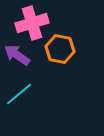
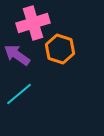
pink cross: moved 1 px right
orange hexagon: rotated 8 degrees clockwise
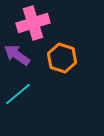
orange hexagon: moved 2 px right, 9 px down
cyan line: moved 1 px left
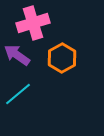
orange hexagon: rotated 12 degrees clockwise
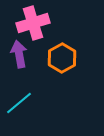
purple arrow: moved 2 px right, 1 px up; rotated 44 degrees clockwise
cyan line: moved 1 px right, 9 px down
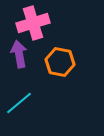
orange hexagon: moved 2 px left, 4 px down; rotated 20 degrees counterclockwise
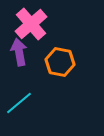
pink cross: moved 2 px left, 1 px down; rotated 24 degrees counterclockwise
purple arrow: moved 2 px up
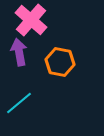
pink cross: moved 4 px up; rotated 8 degrees counterclockwise
